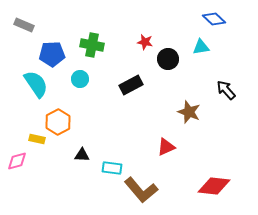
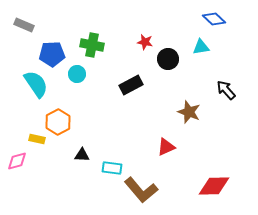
cyan circle: moved 3 px left, 5 px up
red diamond: rotated 8 degrees counterclockwise
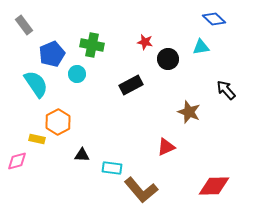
gray rectangle: rotated 30 degrees clockwise
blue pentagon: rotated 20 degrees counterclockwise
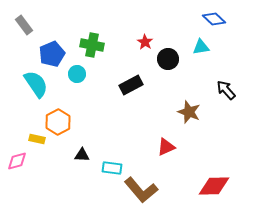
red star: rotated 21 degrees clockwise
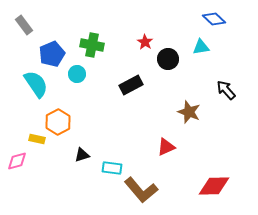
black triangle: rotated 21 degrees counterclockwise
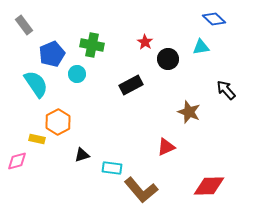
red diamond: moved 5 px left
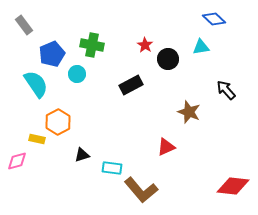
red star: moved 3 px down
red diamond: moved 24 px right; rotated 8 degrees clockwise
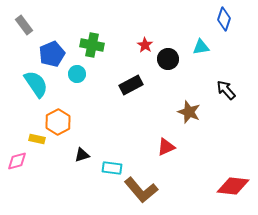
blue diamond: moved 10 px right; rotated 65 degrees clockwise
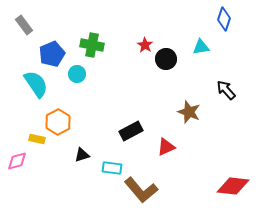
black circle: moved 2 px left
black rectangle: moved 46 px down
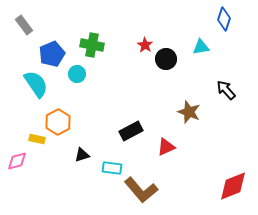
red diamond: rotated 28 degrees counterclockwise
